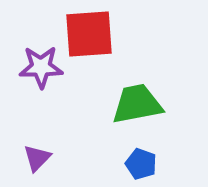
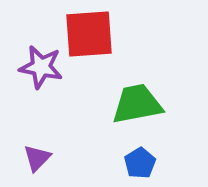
purple star: rotated 12 degrees clockwise
blue pentagon: moved 1 px left, 1 px up; rotated 20 degrees clockwise
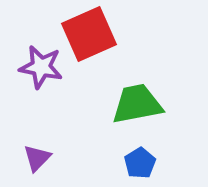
red square: rotated 20 degrees counterclockwise
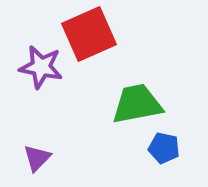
blue pentagon: moved 24 px right, 15 px up; rotated 28 degrees counterclockwise
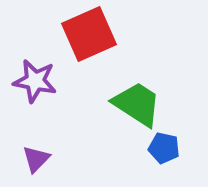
purple star: moved 6 px left, 14 px down
green trapezoid: rotated 44 degrees clockwise
purple triangle: moved 1 px left, 1 px down
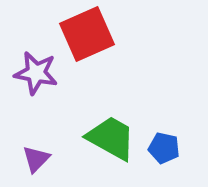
red square: moved 2 px left
purple star: moved 1 px right, 8 px up
green trapezoid: moved 26 px left, 34 px down; rotated 4 degrees counterclockwise
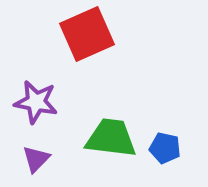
purple star: moved 29 px down
green trapezoid: rotated 22 degrees counterclockwise
blue pentagon: moved 1 px right
